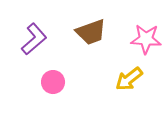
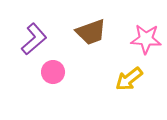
pink circle: moved 10 px up
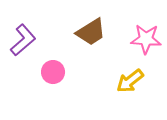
brown trapezoid: rotated 12 degrees counterclockwise
purple L-shape: moved 11 px left, 1 px down
yellow arrow: moved 1 px right, 2 px down
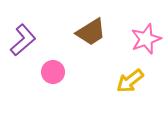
pink star: rotated 24 degrees counterclockwise
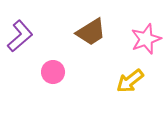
purple L-shape: moved 3 px left, 4 px up
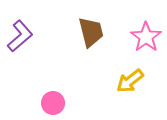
brown trapezoid: rotated 72 degrees counterclockwise
pink star: moved 2 px up; rotated 16 degrees counterclockwise
pink circle: moved 31 px down
